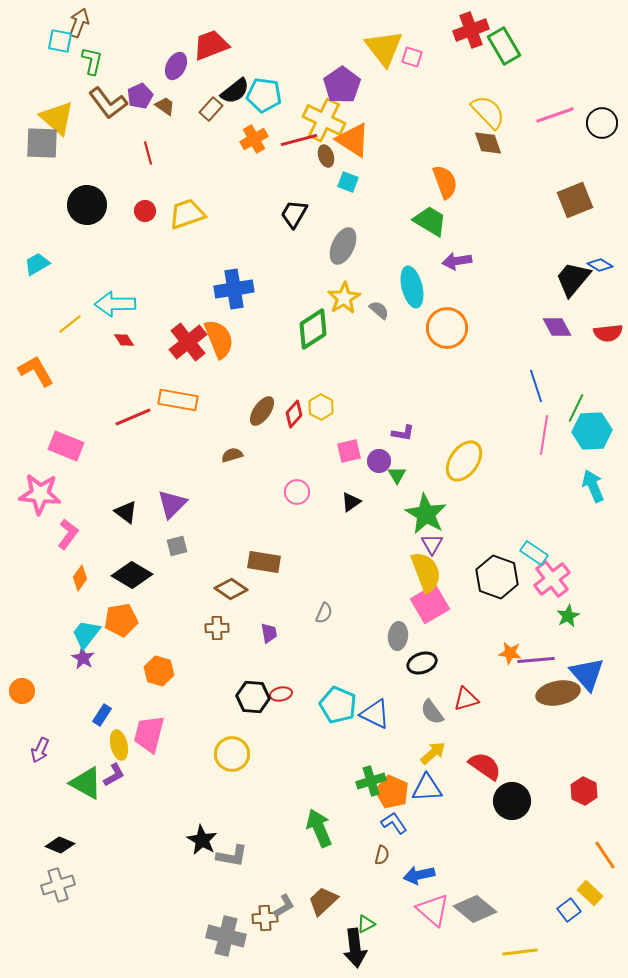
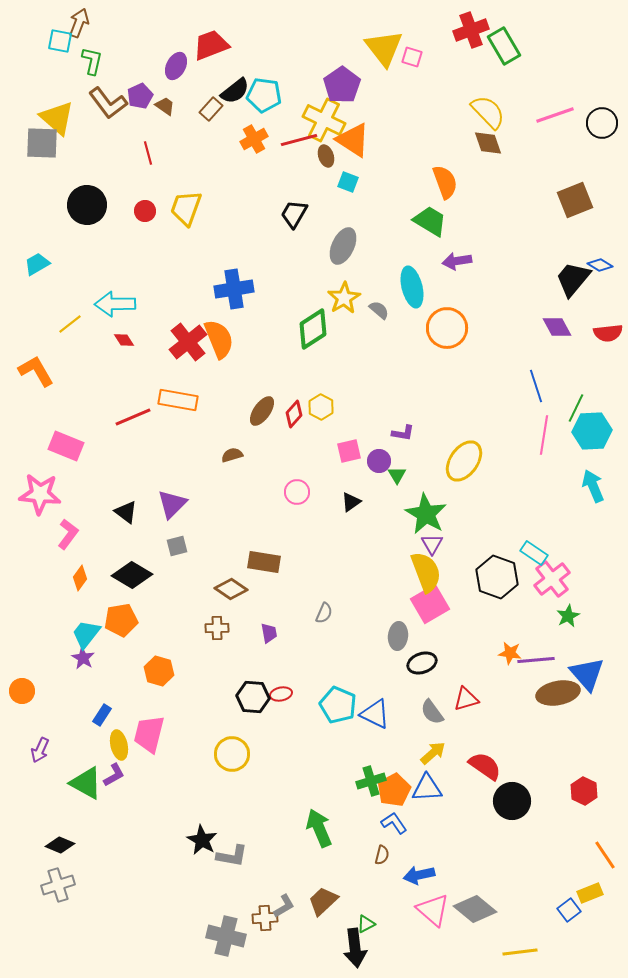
yellow trapezoid at (187, 214): moved 1 px left, 6 px up; rotated 51 degrees counterclockwise
orange pentagon at (392, 792): moved 2 px right, 2 px up; rotated 20 degrees clockwise
yellow rectangle at (590, 893): rotated 65 degrees counterclockwise
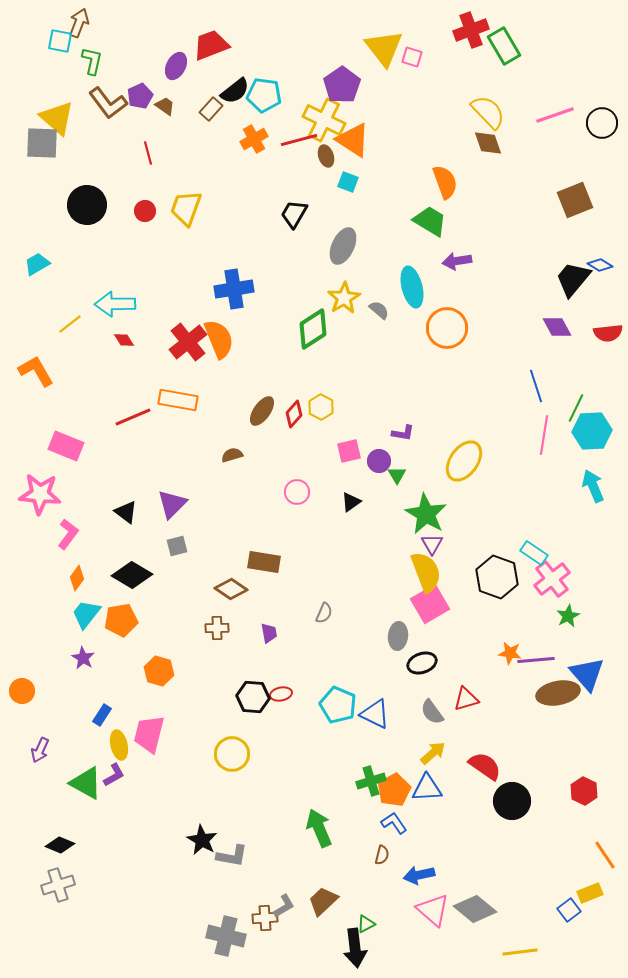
orange diamond at (80, 578): moved 3 px left
cyan trapezoid at (86, 634): moved 20 px up
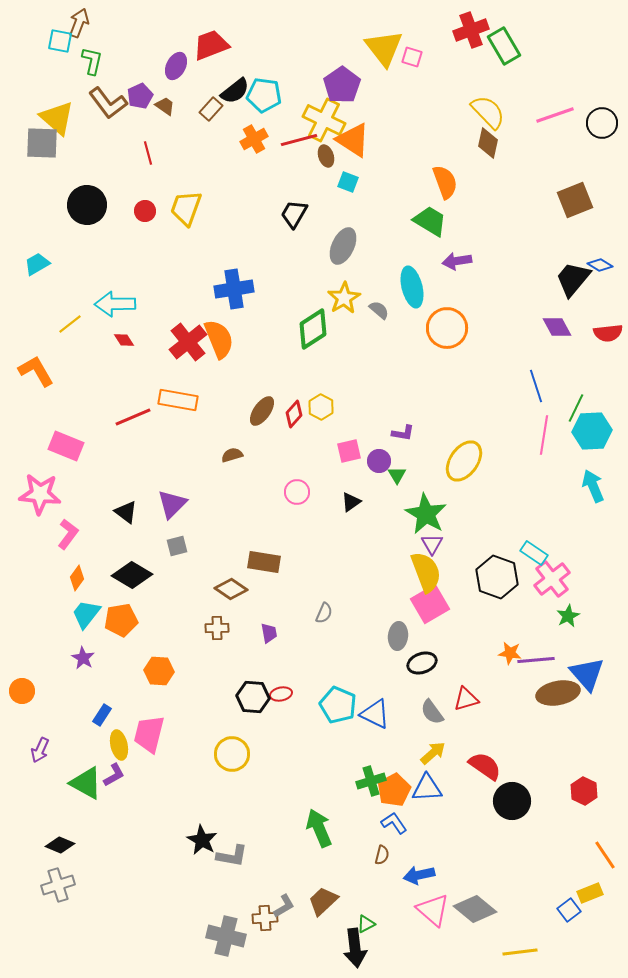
brown diamond at (488, 143): rotated 32 degrees clockwise
orange hexagon at (159, 671): rotated 12 degrees counterclockwise
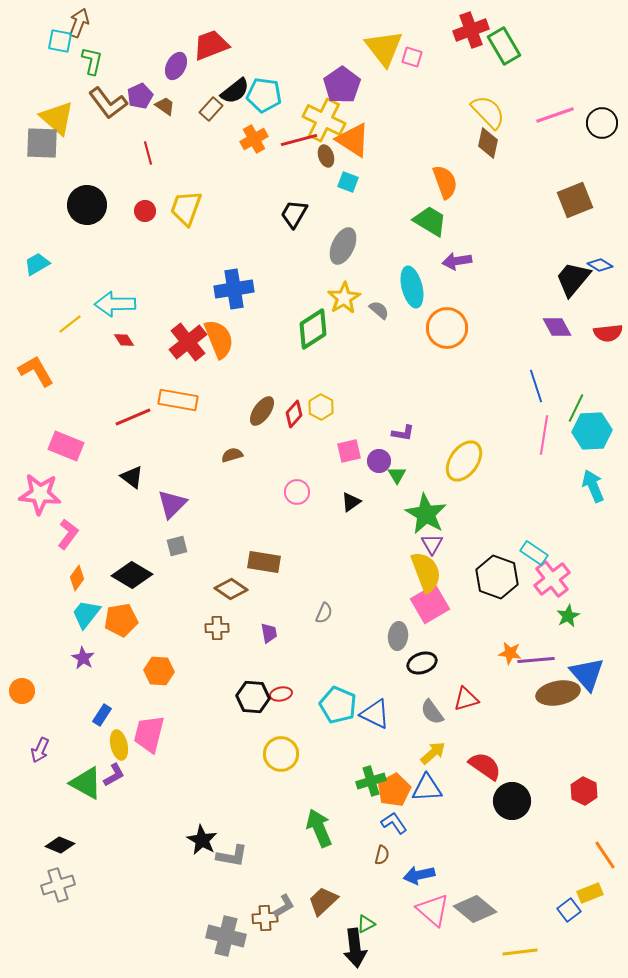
black triangle at (126, 512): moved 6 px right, 35 px up
yellow circle at (232, 754): moved 49 px right
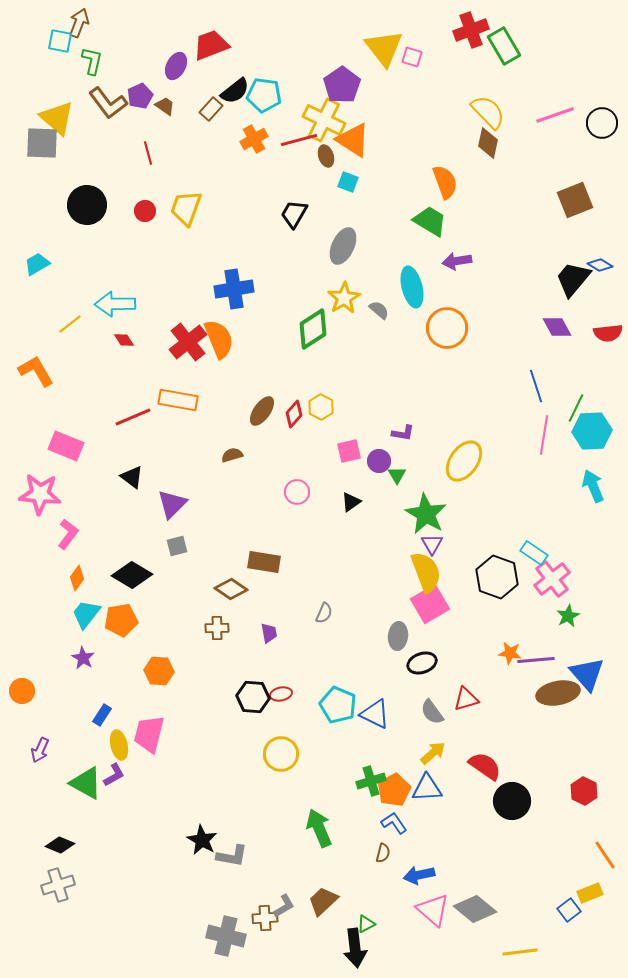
brown semicircle at (382, 855): moved 1 px right, 2 px up
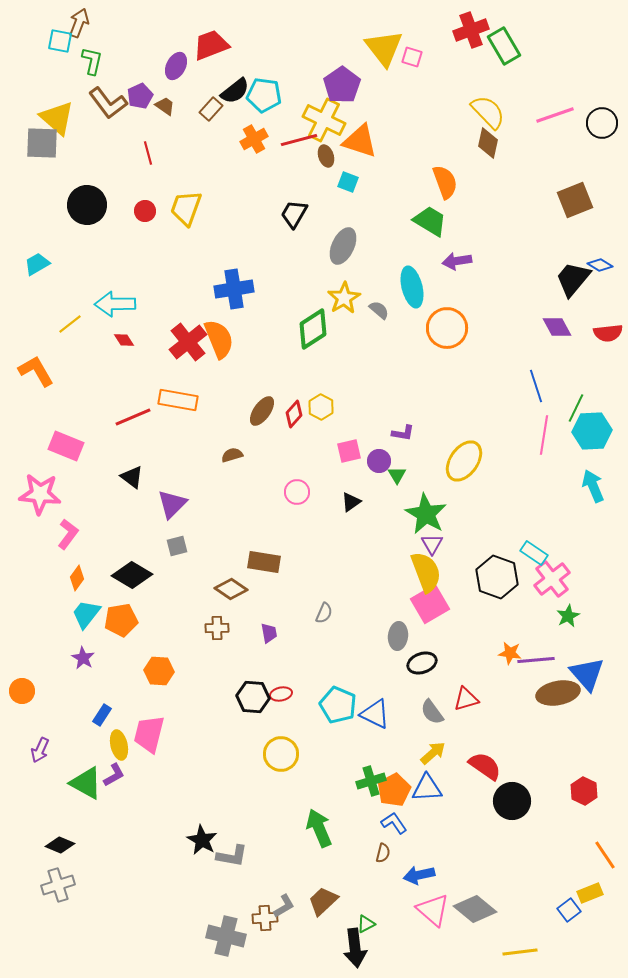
orange triangle at (353, 140): moved 7 px right, 1 px down; rotated 15 degrees counterclockwise
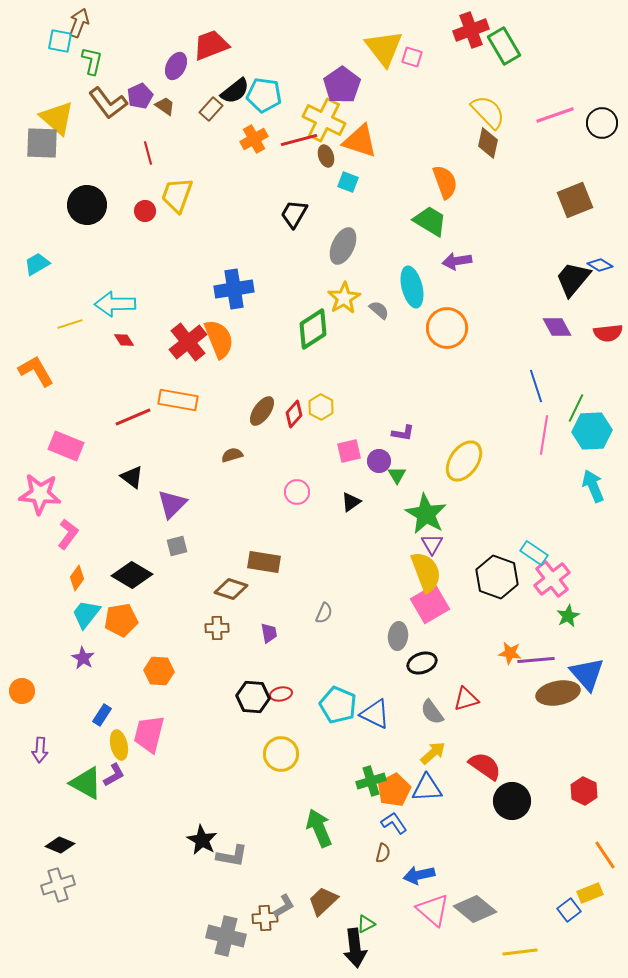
yellow trapezoid at (186, 208): moved 9 px left, 13 px up
yellow line at (70, 324): rotated 20 degrees clockwise
brown diamond at (231, 589): rotated 16 degrees counterclockwise
purple arrow at (40, 750): rotated 20 degrees counterclockwise
